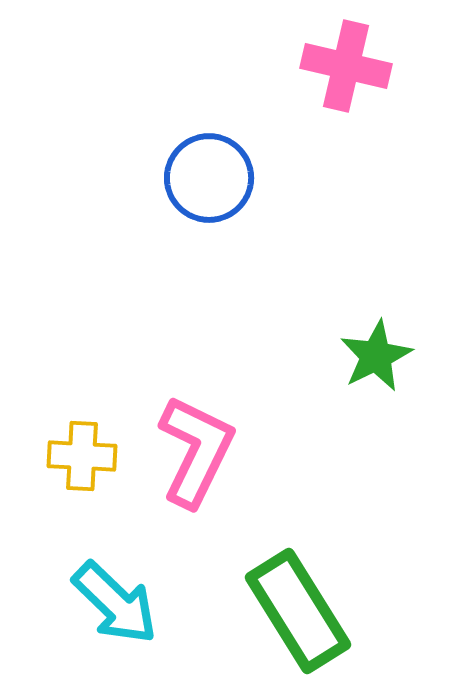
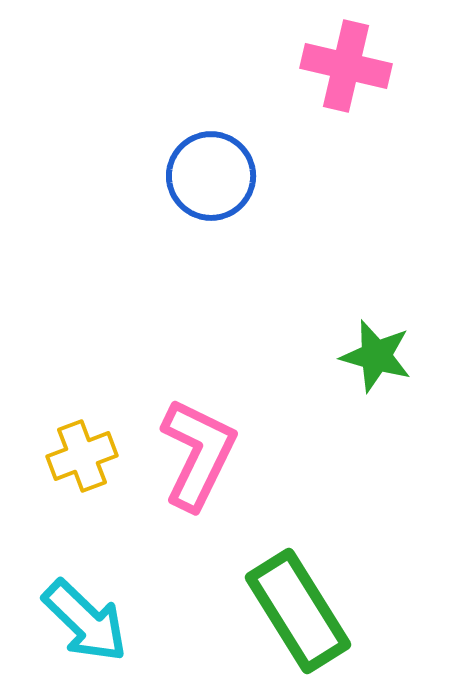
blue circle: moved 2 px right, 2 px up
green star: rotated 30 degrees counterclockwise
pink L-shape: moved 2 px right, 3 px down
yellow cross: rotated 24 degrees counterclockwise
cyan arrow: moved 30 px left, 18 px down
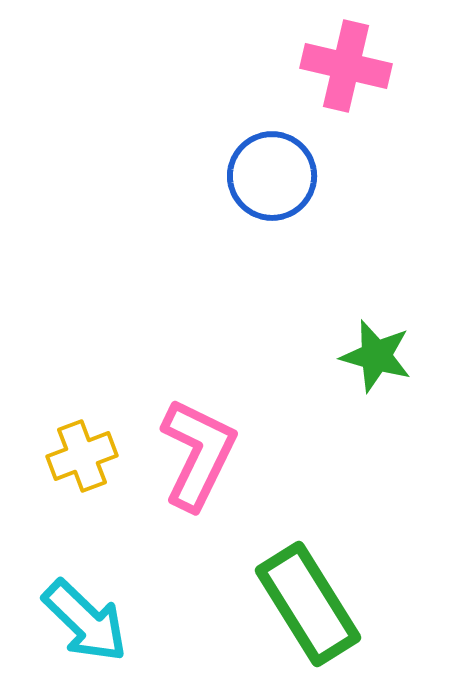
blue circle: moved 61 px right
green rectangle: moved 10 px right, 7 px up
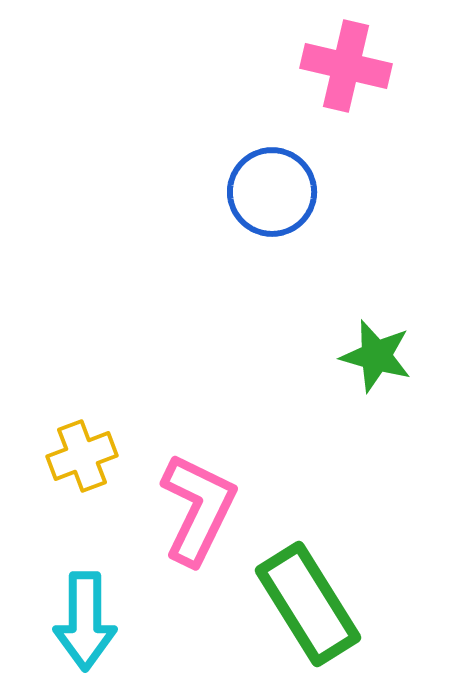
blue circle: moved 16 px down
pink L-shape: moved 55 px down
cyan arrow: rotated 46 degrees clockwise
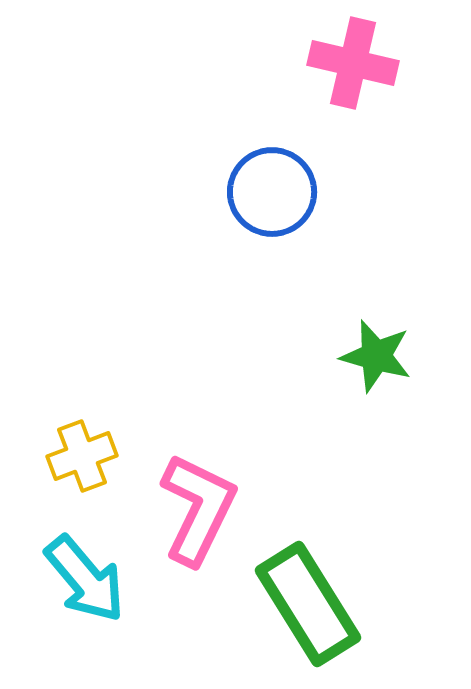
pink cross: moved 7 px right, 3 px up
cyan arrow: moved 42 px up; rotated 40 degrees counterclockwise
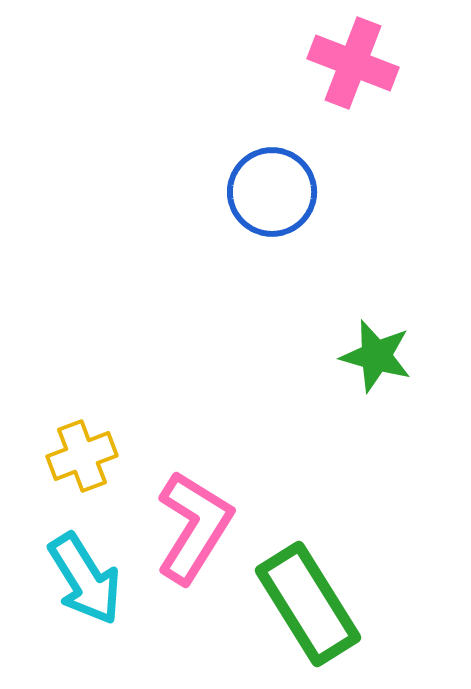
pink cross: rotated 8 degrees clockwise
pink L-shape: moved 4 px left, 18 px down; rotated 6 degrees clockwise
cyan arrow: rotated 8 degrees clockwise
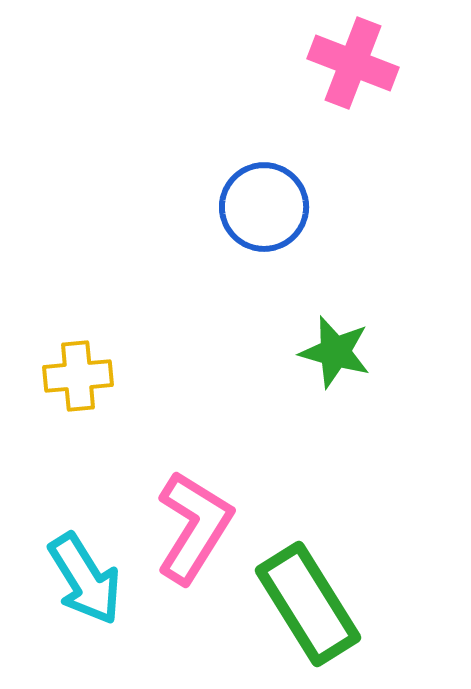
blue circle: moved 8 px left, 15 px down
green star: moved 41 px left, 4 px up
yellow cross: moved 4 px left, 80 px up; rotated 16 degrees clockwise
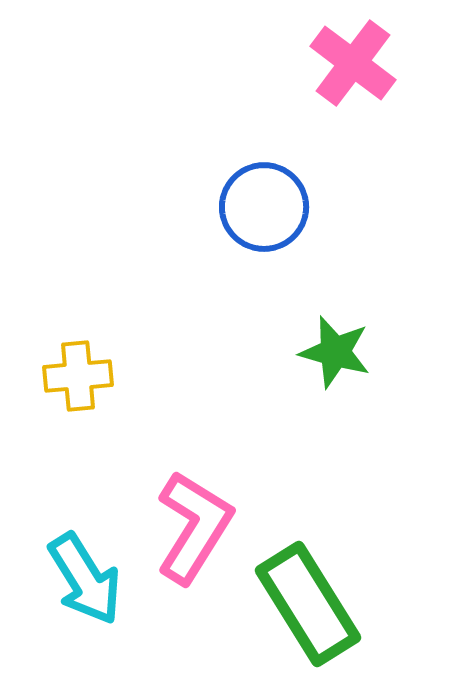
pink cross: rotated 16 degrees clockwise
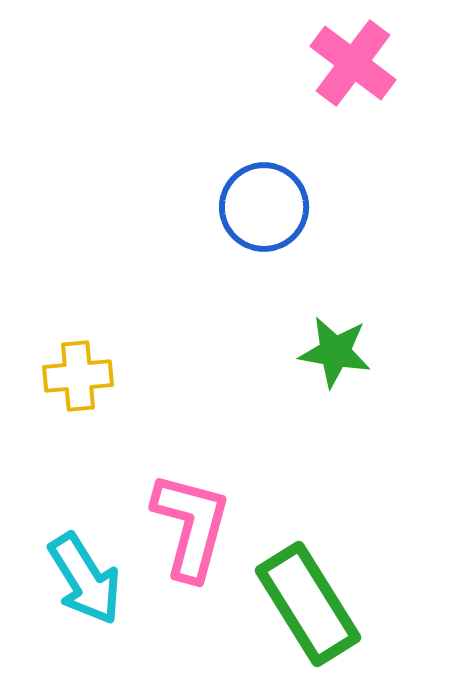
green star: rotated 6 degrees counterclockwise
pink L-shape: moved 3 px left, 1 px up; rotated 17 degrees counterclockwise
